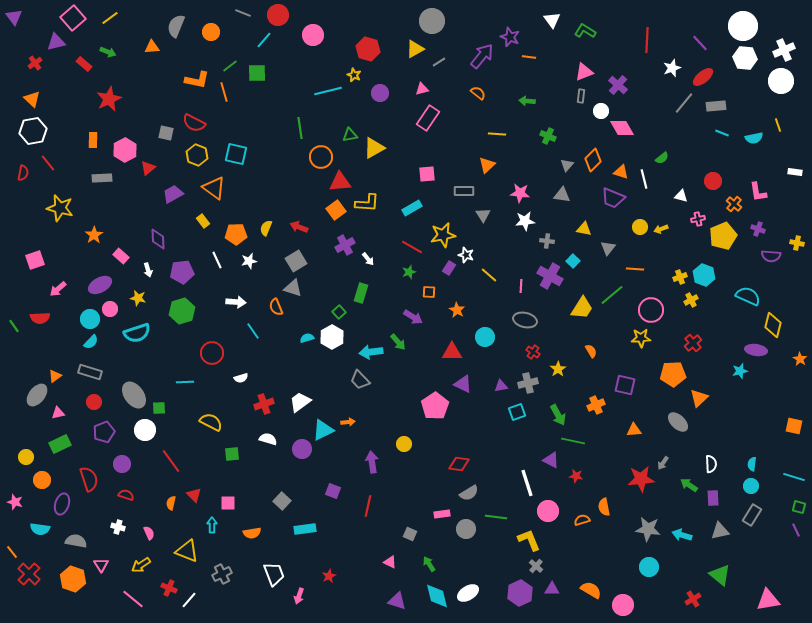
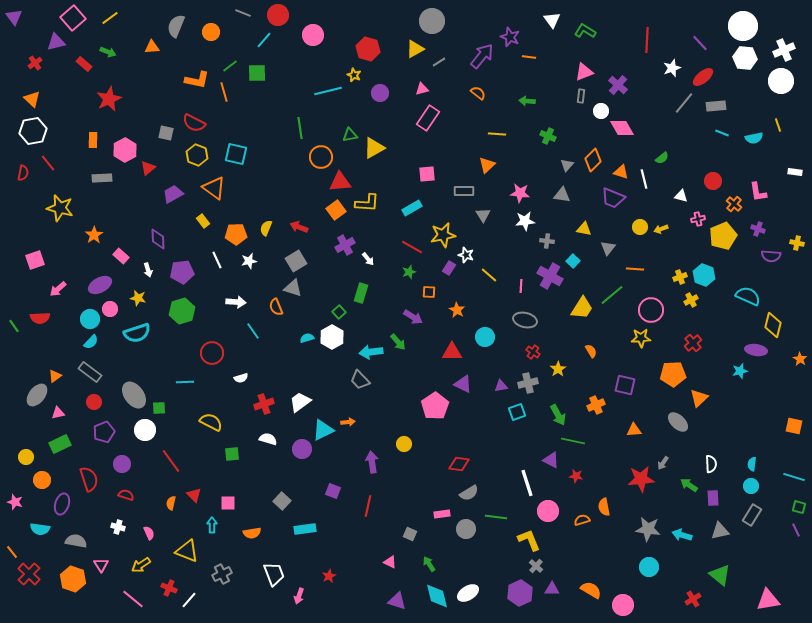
gray rectangle at (90, 372): rotated 20 degrees clockwise
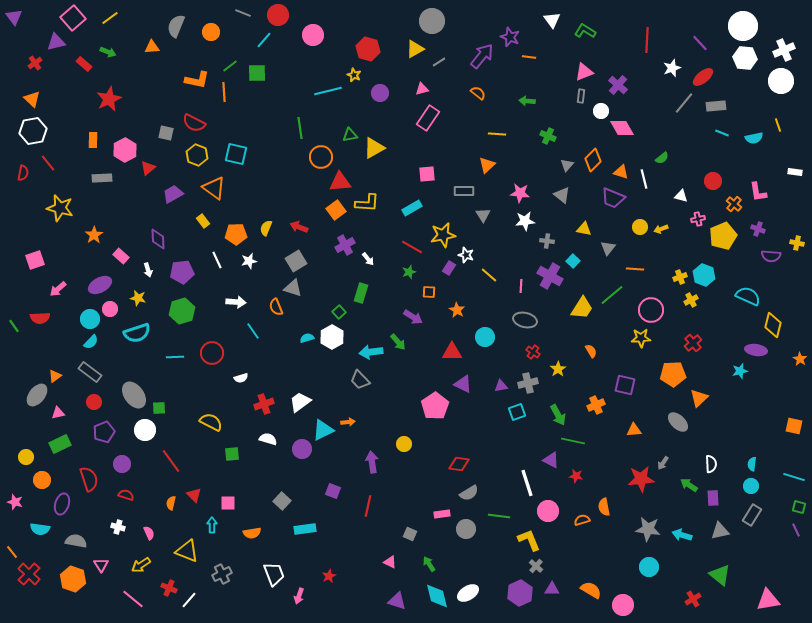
orange line at (224, 92): rotated 12 degrees clockwise
gray triangle at (562, 195): rotated 30 degrees clockwise
cyan line at (185, 382): moved 10 px left, 25 px up
green line at (496, 517): moved 3 px right, 1 px up
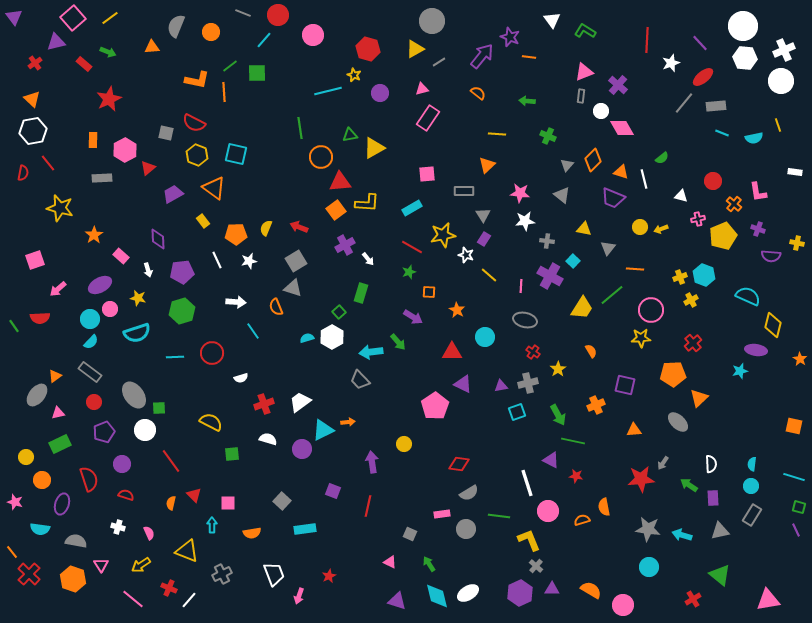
white star at (672, 68): moved 1 px left, 5 px up
purple rectangle at (449, 268): moved 35 px right, 29 px up
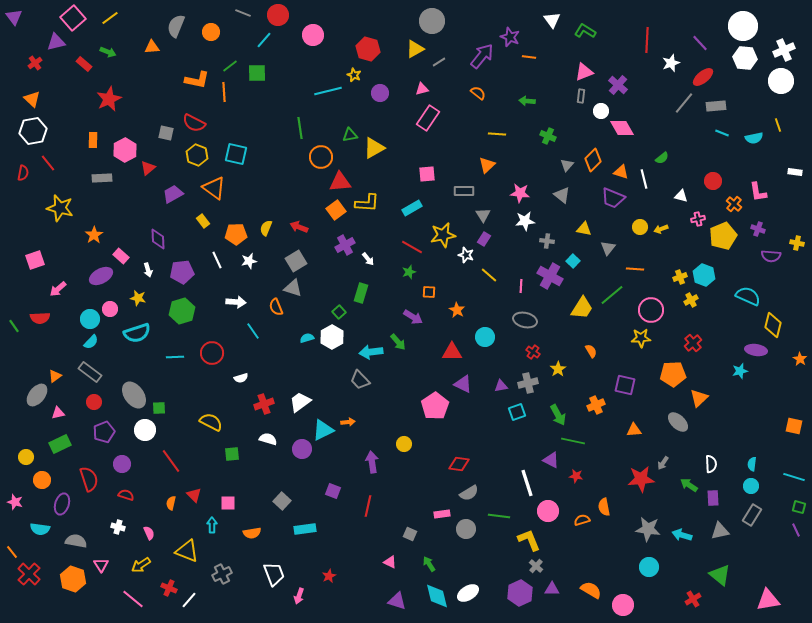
purple ellipse at (100, 285): moved 1 px right, 9 px up
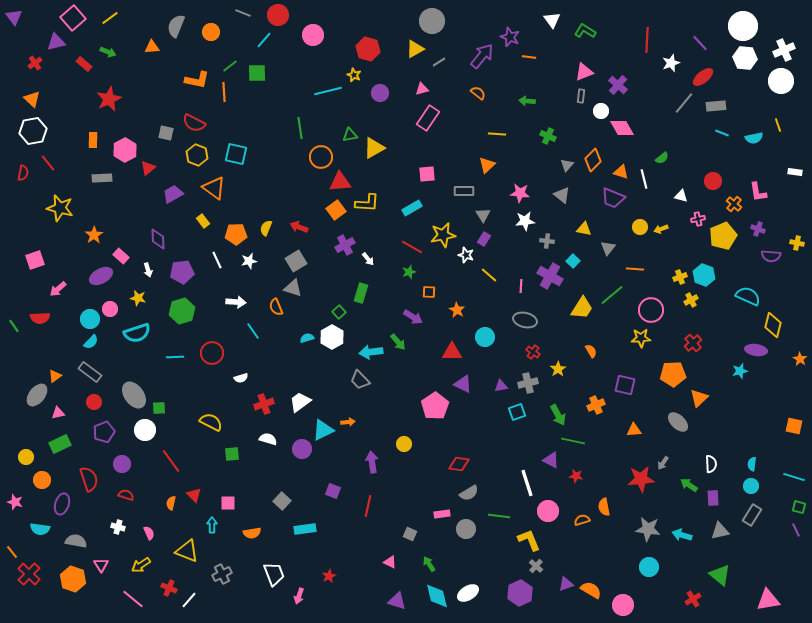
purple triangle at (552, 589): moved 14 px right, 5 px up; rotated 21 degrees counterclockwise
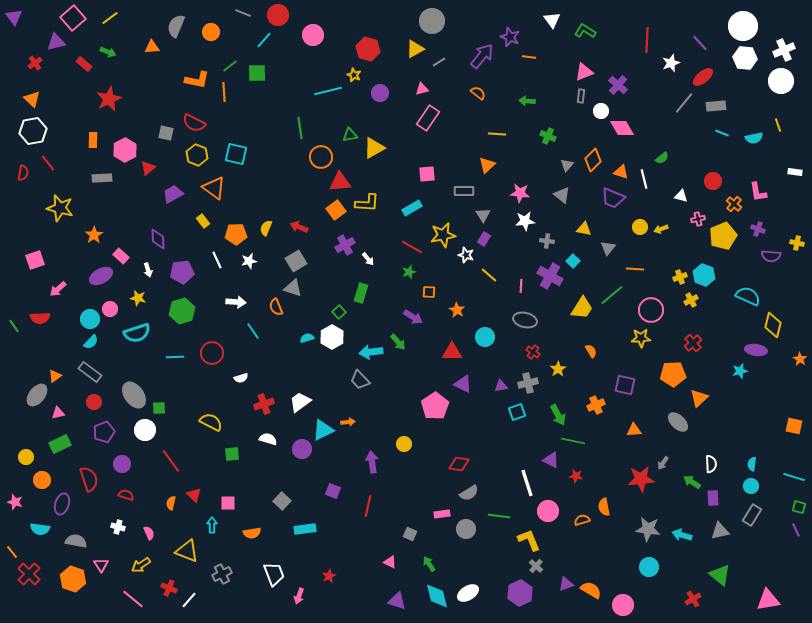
green arrow at (689, 485): moved 3 px right, 3 px up
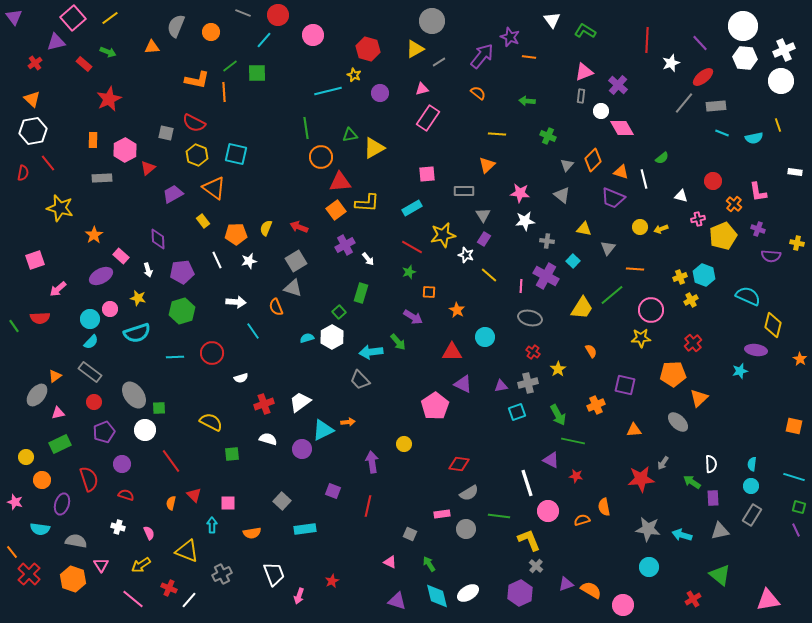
green line at (300, 128): moved 6 px right
purple cross at (550, 276): moved 4 px left
gray ellipse at (525, 320): moved 5 px right, 2 px up
red star at (329, 576): moved 3 px right, 5 px down
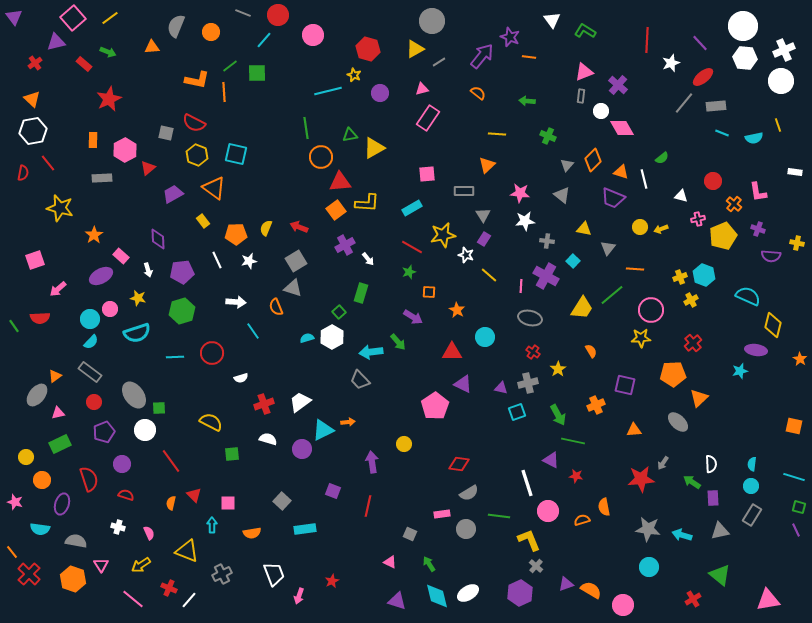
purple triangle at (501, 386): moved 2 px down; rotated 24 degrees clockwise
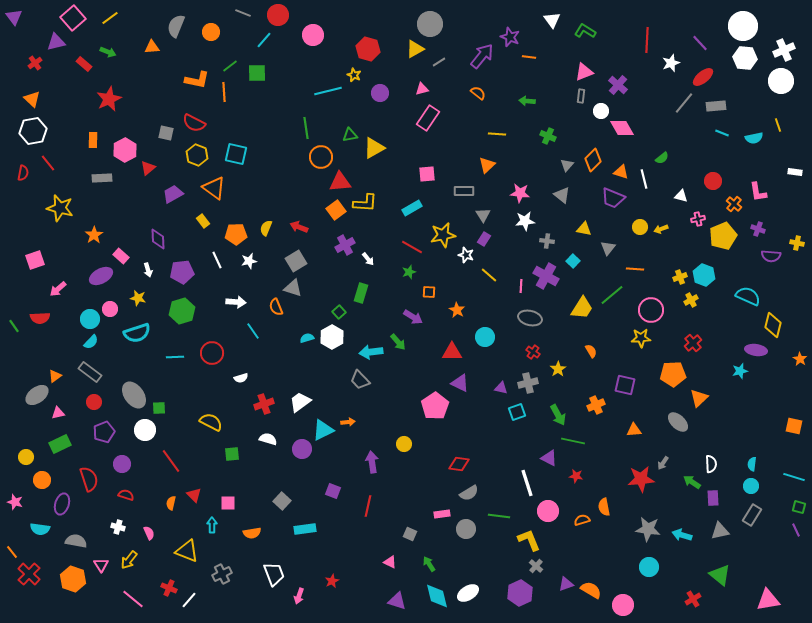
gray circle at (432, 21): moved 2 px left, 3 px down
yellow L-shape at (367, 203): moved 2 px left
purple triangle at (463, 384): moved 3 px left, 1 px up
gray ellipse at (37, 395): rotated 15 degrees clockwise
purple triangle at (551, 460): moved 2 px left, 2 px up
yellow arrow at (141, 565): moved 12 px left, 5 px up; rotated 18 degrees counterclockwise
